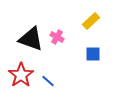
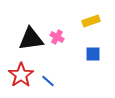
yellow rectangle: rotated 24 degrees clockwise
black triangle: rotated 28 degrees counterclockwise
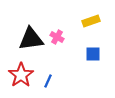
blue line: rotated 72 degrees clockwise
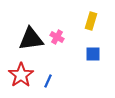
yellow rectangle: rotated 54 degrees counterclockwise
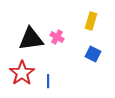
blue square: rotated 28 degrees clockwise
red star: moved 1 px right, 2 px up
blue line: rotated 24 degrees counterclockwise
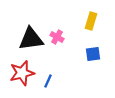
blue square: rotated 35 degrees counterclockwise
red star: rotated 20 degrees clockwise
blue line: rotated 24 degrees clockwise
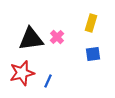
yellow rectangle: moved 2 px down
pink cross: rotated 16 degrees clockwise
